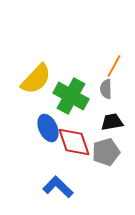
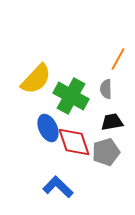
orange line: moved 4 px right, 7 px up
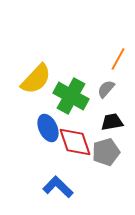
gray semicircle: rotated 42 degrees clockwise
red diamond: moved 1 px right
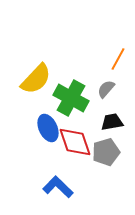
green cross: moved 2 px down
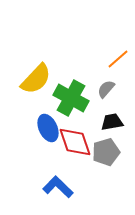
orange line: rotated 20 degrees clockwise
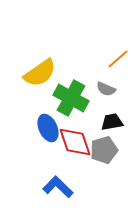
yellow semicircle: moved 4 px right, 6 px up; rotated 12 degrees clockwise
gray semicircle: rotated 108 degrees counterclockwise
gray pentagon: moved 2 px left, 2 px up
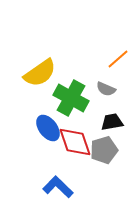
blue ellipse: rotated 12 degrees counterclockwise
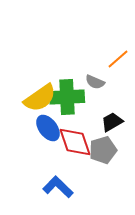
yellow semicircle: moved 25 px down
gray semicircle: moved 11 px left, 7 px up
green cross: moved 4 px left, 1 px up; rotated 32 degrees counterclockwise
black trapezoid: rotated 20 degrees counterclockwise
gray pentagon: moved 1 px left
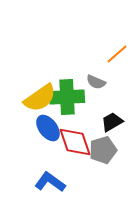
orange line: moved 1 px left, 5 px up
gray semicircle: moved 1 px right
blue L-shape: moved 8 px left, 5 px up; rotated 8 degrees counterclockwise
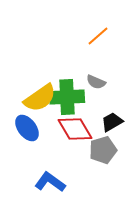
orange line: moved 19 px left, 18 px up
blue ellipse: moved 21 px left
red diamond: moved 13 px up; rotated 12 degrees counterclockwise
